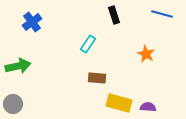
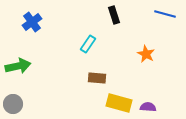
blue line: moved 3 px right
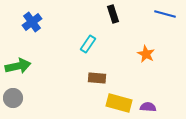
black rectangle: moved 1 px left, 1 px up
gray circle: moved 6 px up
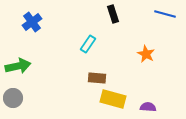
yellow rectangle: moved 6 px left, 4 px up
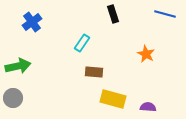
cyan rectangle: moved 6 px left, 1 px up
brown rectangle: moved 3 px left, 6 px up
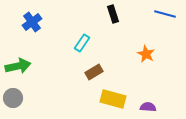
brown rectangle: rotated 36 degrees counterclockwise
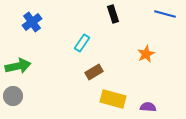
orange star: rotated 18 degrees clockwise
gray circle: moved 2 px up
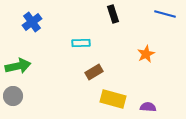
cyan rectangle: moved 1 px left; rotated 54 degrees clockwise
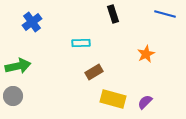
purple semicircle: moved 3 px left, 5 px up; rotated 49 degrees counterclockwise
